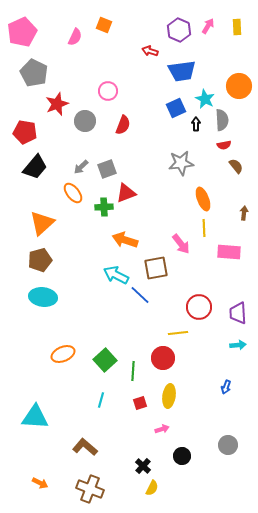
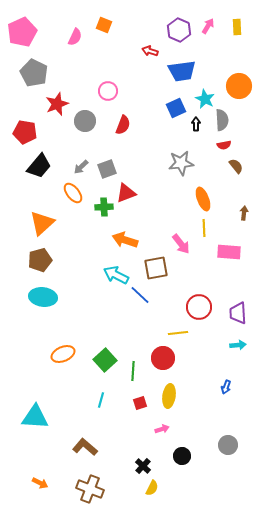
black trapezoid at (35, 167): moved 4 px right, 1 px up
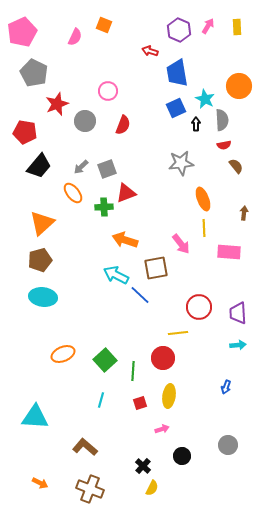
blue trapezoid at (182, 71): moved 5 px left, 2 px down; rotated 88 degrees clockwise
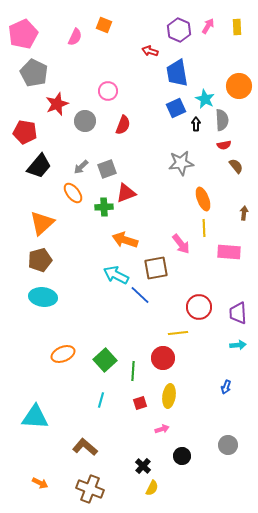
pink pentagon at (22, 32): moved 1 px right, 2 px down
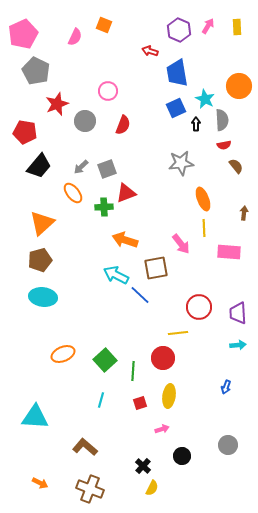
gray pentagon at (34, 73): moved 2 px right, 2 px up
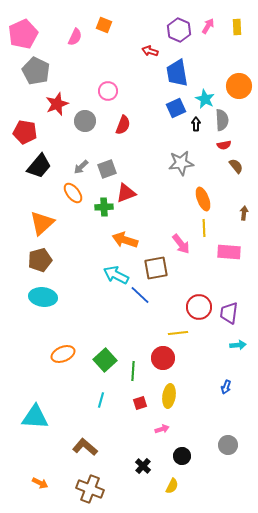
purple trapezoid at (238, 313): moved 9 px left; rotated 10 degrees clockwise
yellow semicircle at (152, 488): moved 20 px right, 2 px up
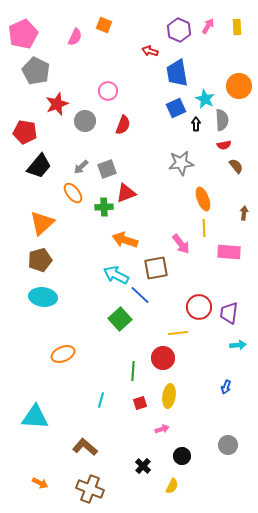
green square at (105, 360): moved 15 px right, 41 px up
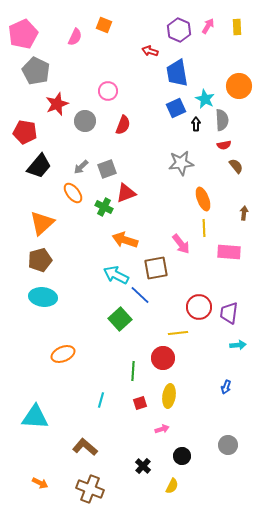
green cross at (104, 207): rotated 30 degrees clockwise
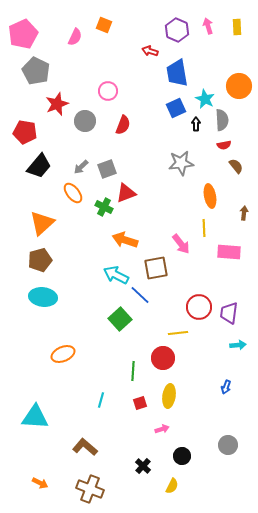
pink arrow at (208, 26): rotated 49 degrees counterclockwise
purple hexagon at (179, 30): moved 2 px left
orange ellipse at (203, 199): moved 7 px right, 3 px up; rotated 10 degrees clockwise
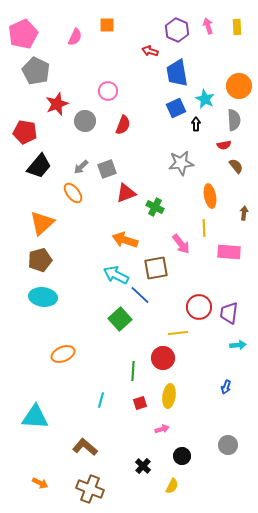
orange square at (104, 25): moved 3 px right; rotated 21 degrees counterclockwise
gray semicircle at (222, 120): moved 12 px right
green cross at (104, 207): moved 51 px right
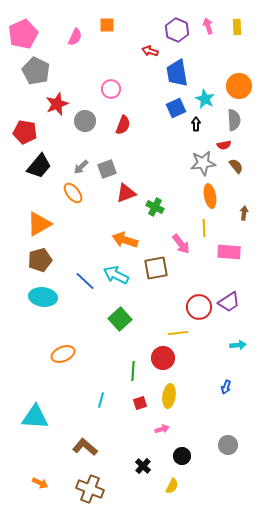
pink circle at (108, 91): moved 3 px right, 2 px up
gray star at (181, 163): moved 22 px right
orange triangle at (42, 223): moved 3 px left, 1 px down; rotated 12 degrees clockwise
blue line at (140, 295): moved 55 px left, 14 px up
purple trapezoid at (229, 313): moved 11 px up; rotated 130 degrees counterclockwise
